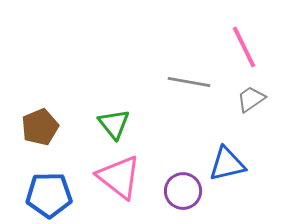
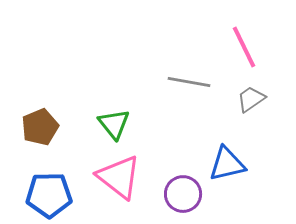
purple circle: moved 3 px down
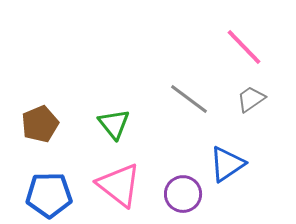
pink line: rotated 18 degrees counterclockwise
gray line: moved 17 px down; rotated 27 degrees clockwise
brown pentagon: moved 3 px up
blue triangle: rotated 21 degrees counterclockwise
pink triangle: moved 8 px down
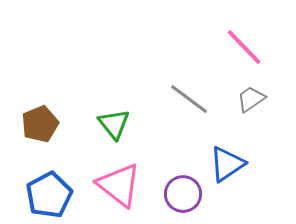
blue pentagon: rotated 27 degrees counterclockwise
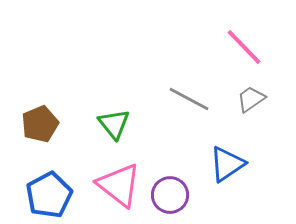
gray line: rotated 9 degrees counterclockwise
purple circle: moved 13 px left, 1 px down
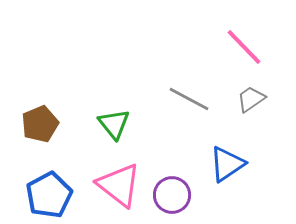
purple circle: moved 2 px right
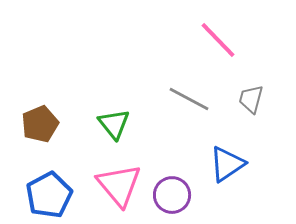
pink line: moved 26 px left, 7 px up
gray trapezoid: rotated 40 degrees counterclockwise
pink triangle: rotated 12 degrees clockwise
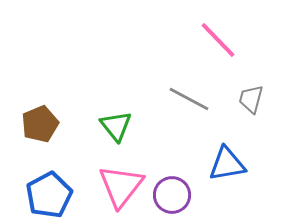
green triangle: moved 2 px right, 2 px down
blue triangle: rotated 24 degrees clockwise
pink triangle: moved 2 px right, 1 px down; rotated 18 degrees clockwise
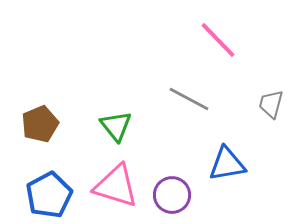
gray trapezoid: moved 20 px right, 5 px down
pink triangle: moved 5 px left; rotated 51 degrees counterclockwise
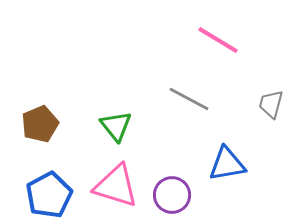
pink line: rotated 15 degrees counterclockwise
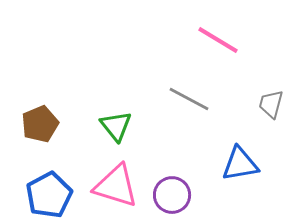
blue triangle: moved 13 px right
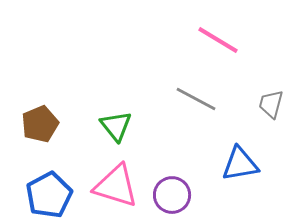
gray line: moved 7 px right
